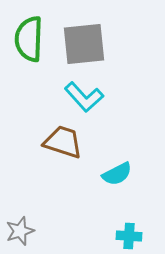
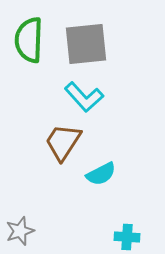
green semicircle: moved 1 px down
gray square: moved 2 px right
brown trapezoid: rotated 75 degrees counterclockwise
cyan semicircle: moved 16 px left
cyan cross: moved 2 px left, 1 px down
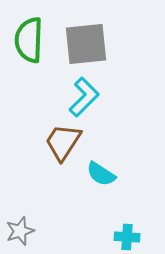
cyan L-shape: rotated 93 degrees counterclockwise
cyan semicircle: rotated 60 degrees clockwise
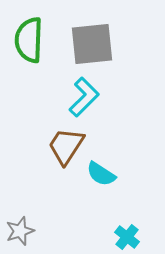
gray square: moved 6 px right
brown trapezoid: moved 3 px right, 4 px down
cyan cross: rotated 35 degrees clockwise
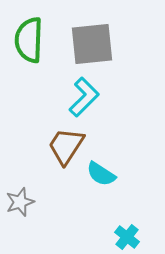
gray star: moved 29 px up
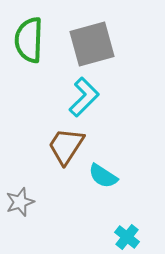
gray square: rotated 9 degrees counterclockwise
cyan semicircle: moved 2 px right, 2 px down
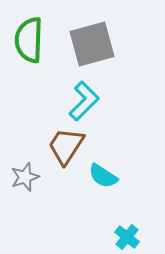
cyan L-shape: moved 4 px down
gray star: moved 5 px right, 25 px up
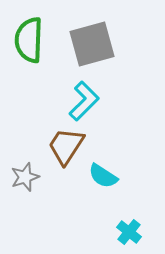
cyan cross: moved 2 px right, 5 px up
